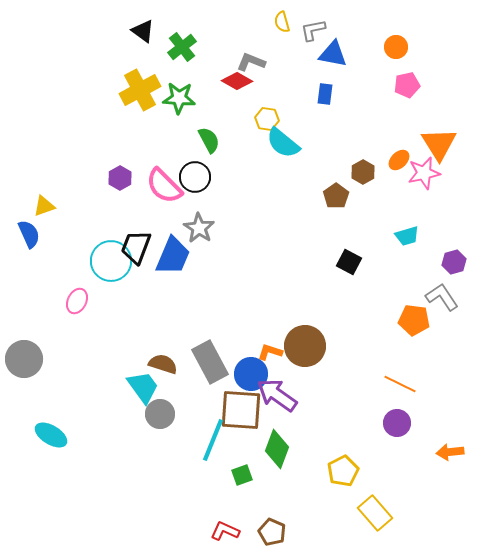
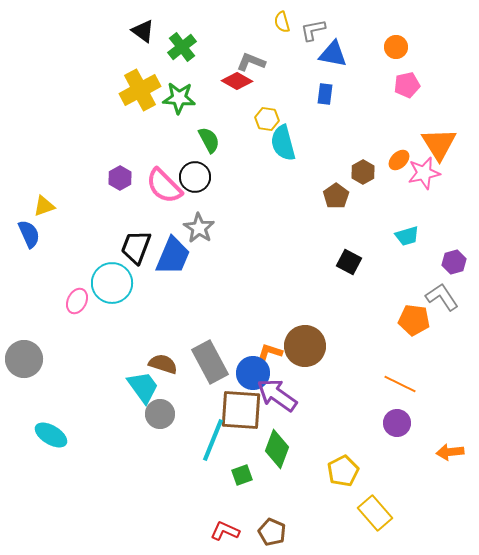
cyan semicircle at (283, 143): rotated 36 degrees clockwise
cyan circle at (111, 261): moved 1 px right, 22 px down
blue circle at (251, 374): moved 2 px right, 1 px up
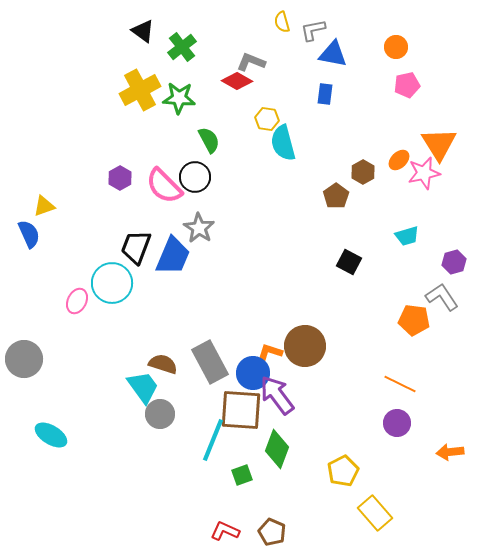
purple arrow at (277, 395): rotated 18 degrees clockwise
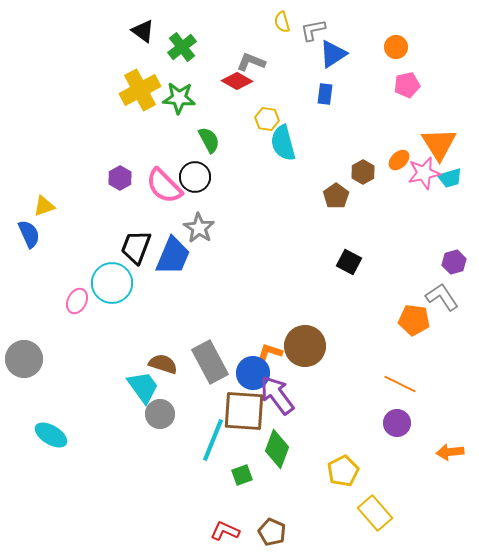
blue triangle at (333, 54): rotated 44 degrees counterclockwise
cyan trapezoid at (407, 236): moved 43 px right, 58 px up
brown square at (241, 410): moved 3 px right, 1 px down
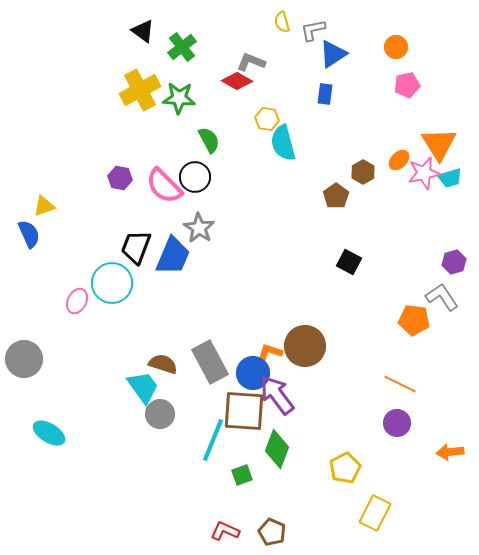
purple hexagon at (120, 178): rotated 20 degrees counterclockwise
cyan ellipse at (51, 435): moved 2 px left, 2 px up
yellow pentagon at (343, 471): moved 2 px right, 3 px up
yellow rectangle at (375, 513): rotated 68 degrees clockwise
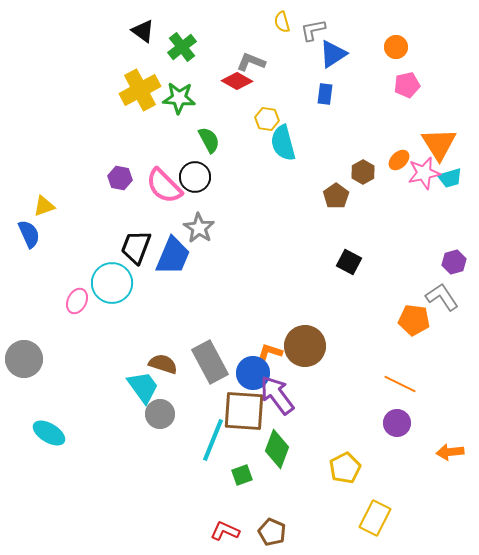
yellow rectangle at (375, 513): moved 5 px down
